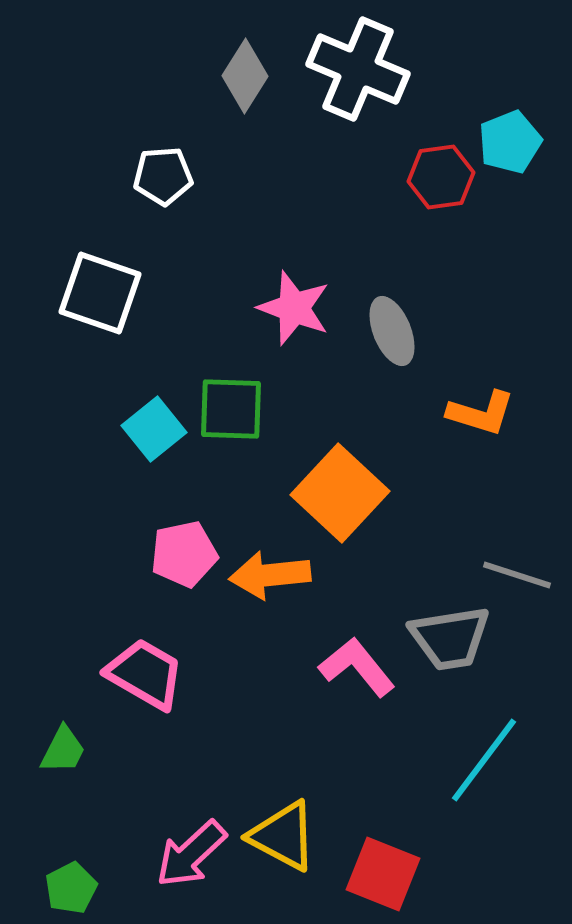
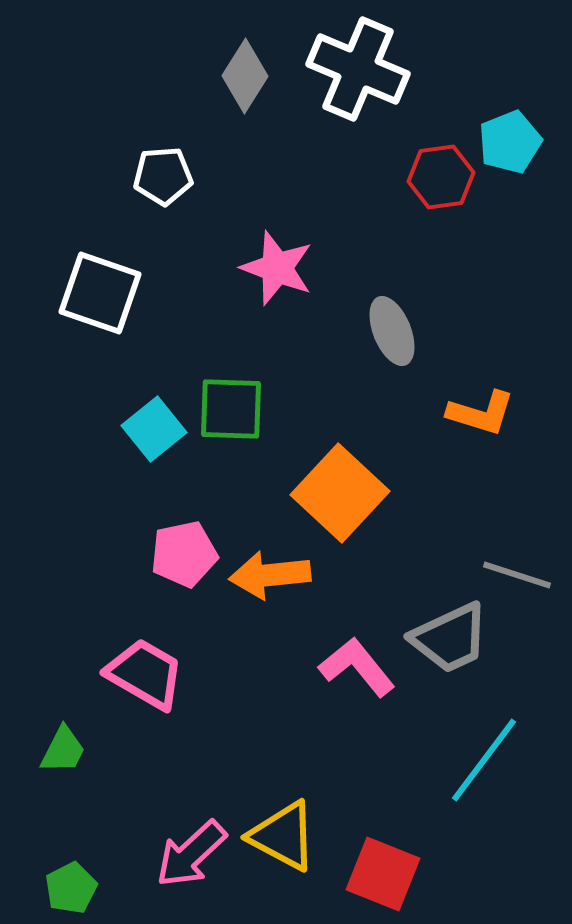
pink star: moved 17 px left, 40 px up
gray trapezoid: rotated 16 degrees counterclockwise
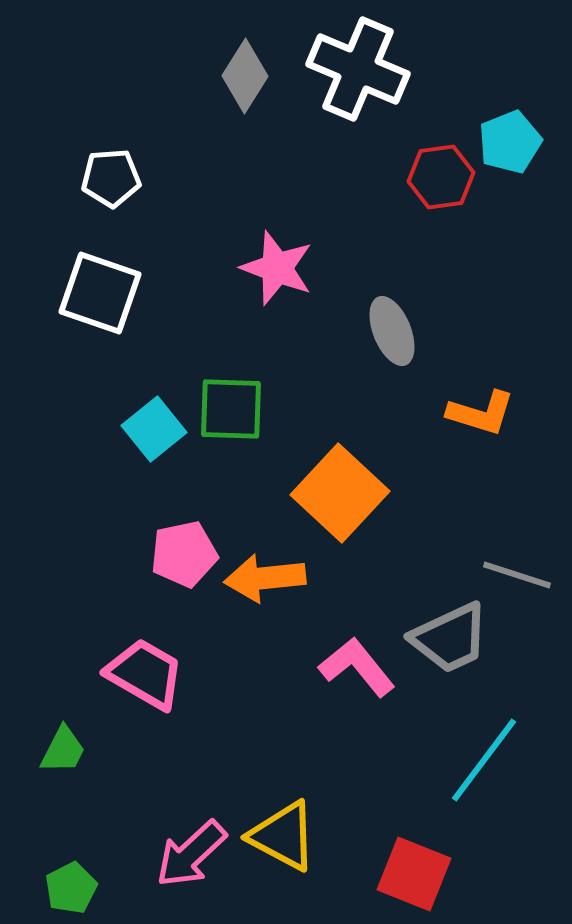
white pentagon: moved 52 px left, 2 px down
orange arrow: moved 5 px left, 3 px down
red square: moved 31 px right
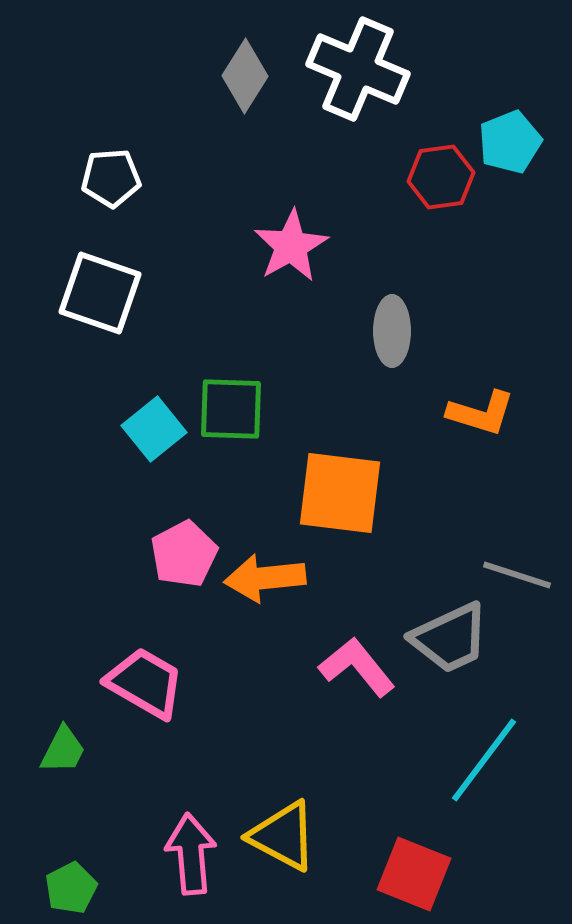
pink star: moved 14 px right, 22 px up; rotated 22 degrees clockwise
gray ellipse: rotated 22 degrees clockwise
orange square: rotated 36 degrees counterclockwise
pink pentagon: rotated 16 degrees counterclockwise
pink trapezoid: moved 9 px down
pink arrow: rotated 128 degrees clockwise
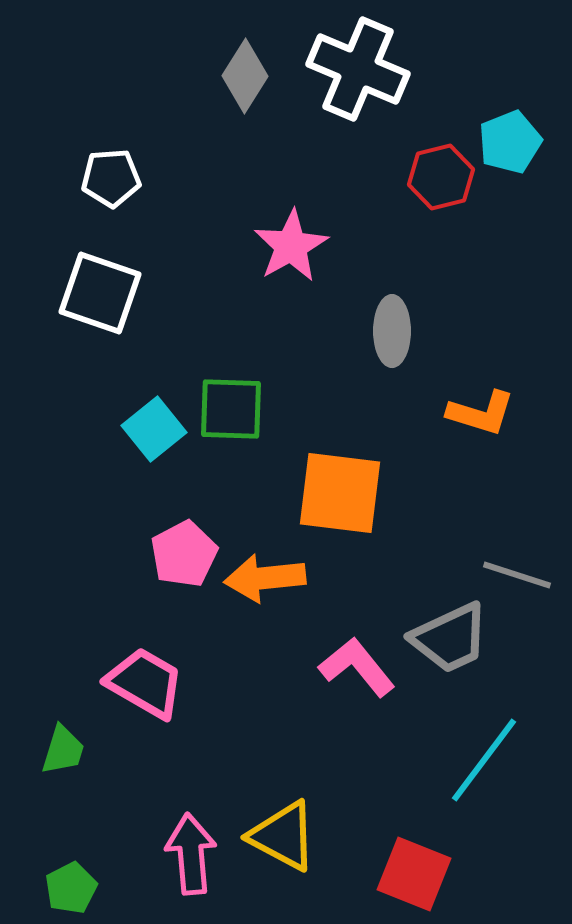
red hexagon: rotated 6 degrees counterclockwise
green trapezoid: rotated 10 degrees counterclockwise
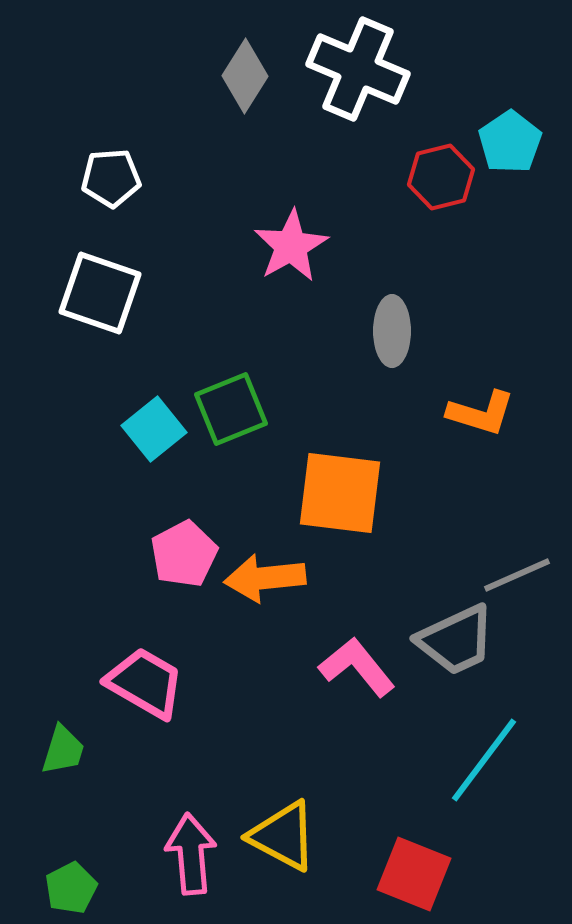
cyan pentagon: rotated 12 degrees counterclockwise
green square: rotated 24 degrees counterclockwise
gray line: rotated 42 degrees counterclockwise
gray trapezoid: moved 6 px right, 2 px down
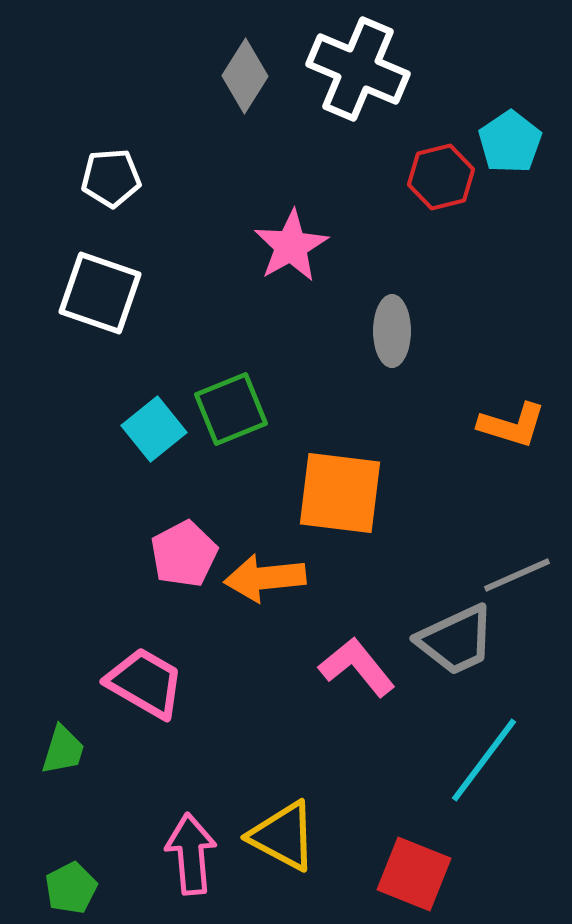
orange L-shape: moved 31 px right, 12 px down
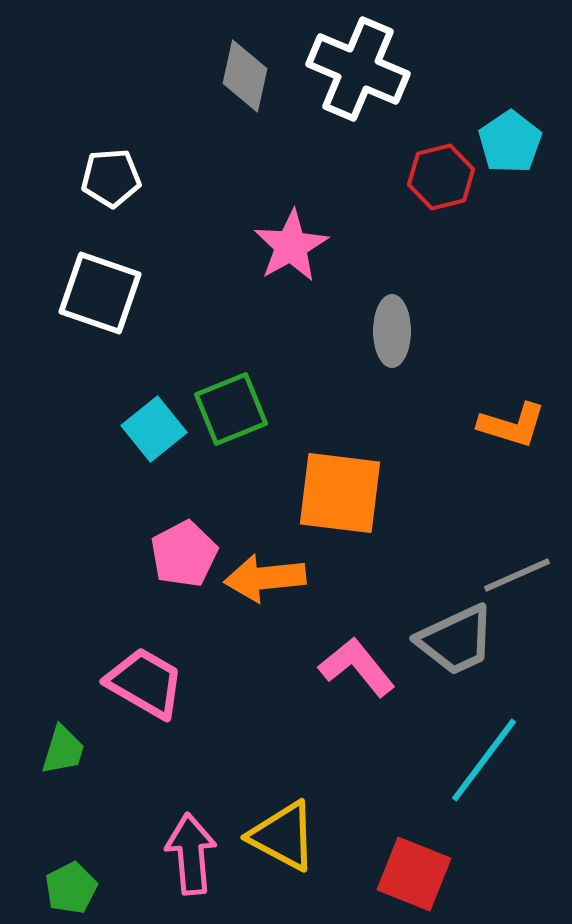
gray diamond: rotated 20 degrees counterclockwise
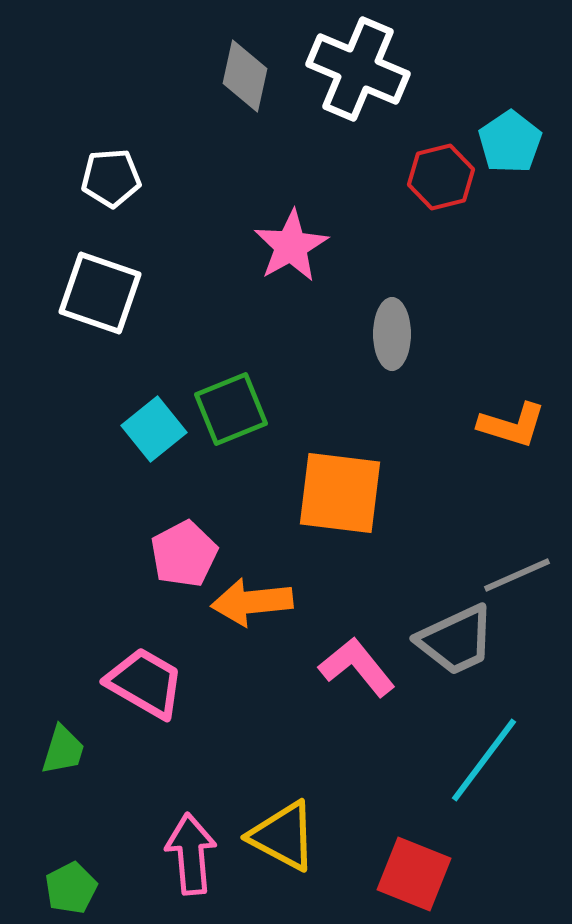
gray ellipse: moved 3 px down
orange arrow: moved 13 px left, 24 px down
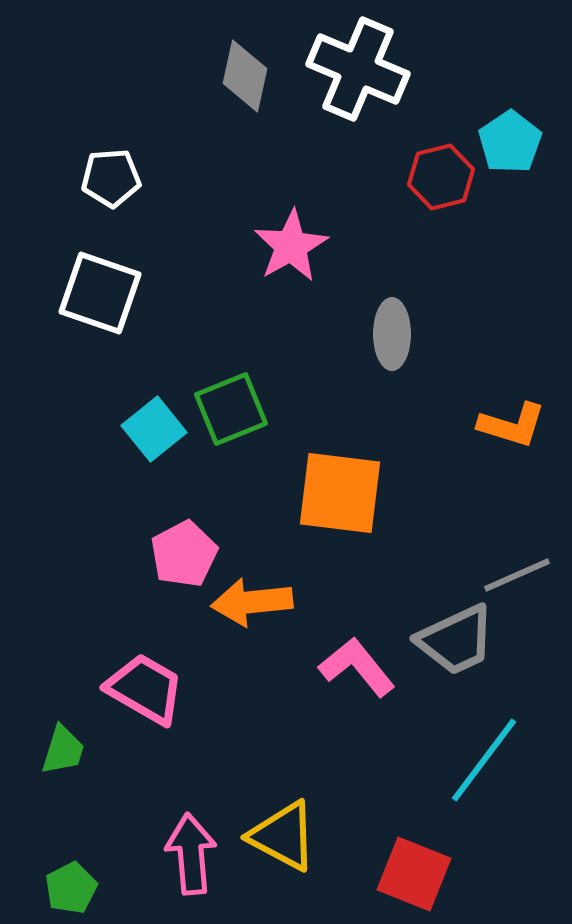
pink trapezoid: moved 6 px down
